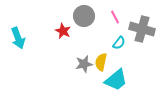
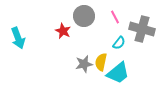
cyan trapezoid: moved 2 px right, 7 px up
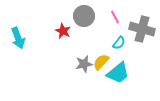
yellow semicircle: rotated 30 degrees clockwise
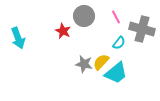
pink line: moved 1 px right
gray star: rotated 24 degrees clockwise
cyan trapezoid: moved 2 px left
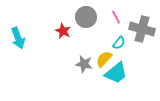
gray circle: moved 2 px right, 1 px down
yellow semicircle: moved 3 px right, 3 px up
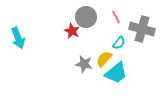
red star: moved 9 px right
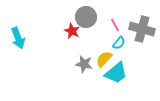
pink line: moved 1 px left, 8 px down
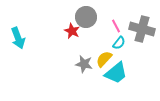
pink line: moved 1 px right, 1 px down
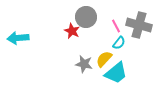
gray cross: moved 3 px left, 4 px up
cyan arrow: rotated 105 degrees clockwise
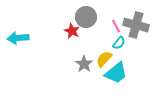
gray cross: moved 3 px left
gray star: rotated 24 degrees clockwise
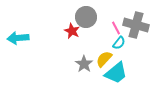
pink line: moved 2 px down
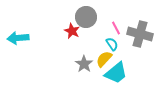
gray cross: moved 4 px right, 9 px down
cyan semicircle: moved 7 px left, 1 px down; rotated 72 degrees counterclockwise
